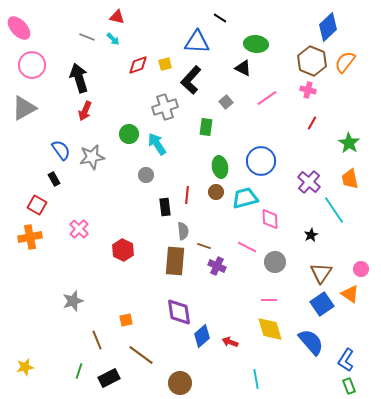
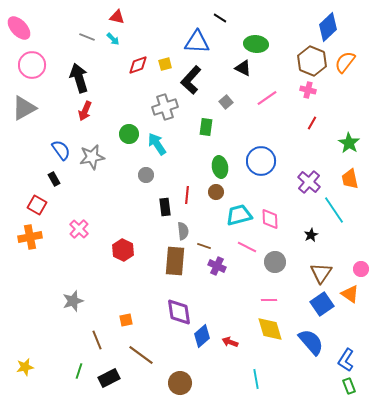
cyan trapezoid at (245, 198): moved 6 px left, 17 px down
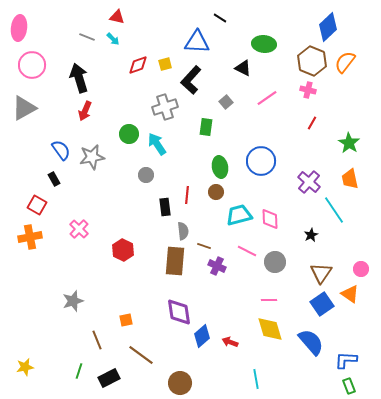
pink ellipse at (19, 28): rotated 50 degrees clockwise
green ellipse at (256, 44): moved 8 px right
pink line at (247, 247): moved 4 px down
blue L-shape at (346, 360): rotated 60 degrees clockwise
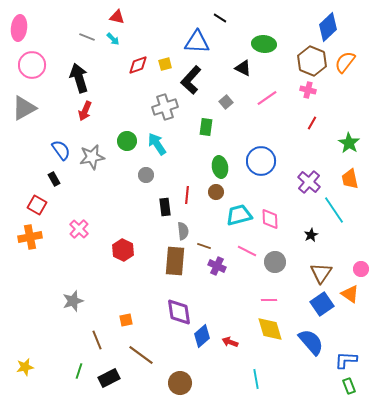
green circle at (129, 134): moved 2 px left, 7 px down
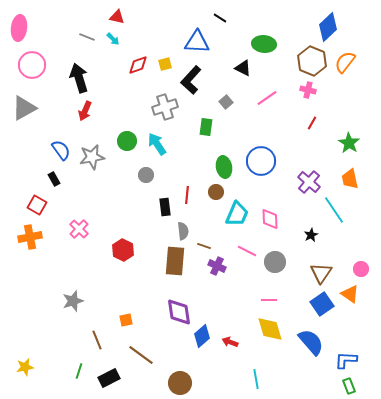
green ellipse at (220, 167): moved 4 px right
cyan trapezoid at (239, 215): moved 2 px left, 1 px up; rotated 128 degrees clockwise
